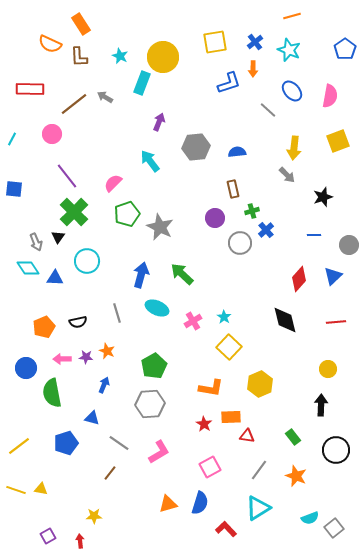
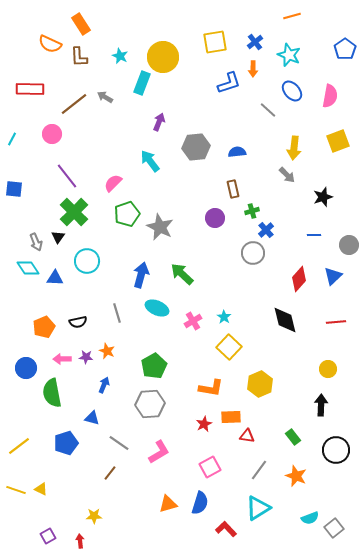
cyan star at (289, 50): moved 5 px down
gray circle at (240, 243): moved 13 px right, 10 px down
red star at (204, 424): rotated 14 degrees clockwise
yellow triangle at (41, 489): rotated 16 degrees clockwise
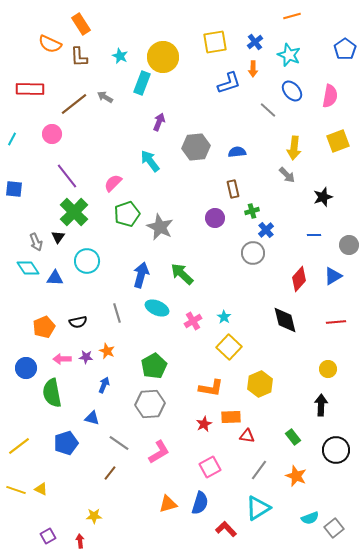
blue triangle at (333, 276): rotated 12 degrees clockwise
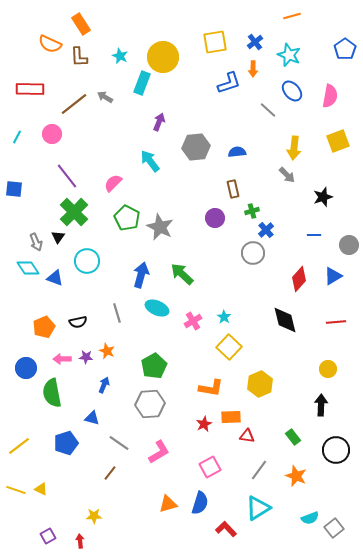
cyan line at (12, 139): moved 5 px right, 2 px up
green pentagon at (127, 214): moved 4 px down; rotated 25 degrees counterclockwise
blue triangle at (55, 278): rotated 18 degrees clockwise
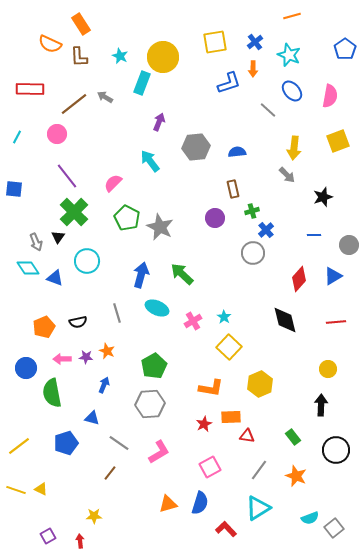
pink circle at (52, 134): moved 5 px right
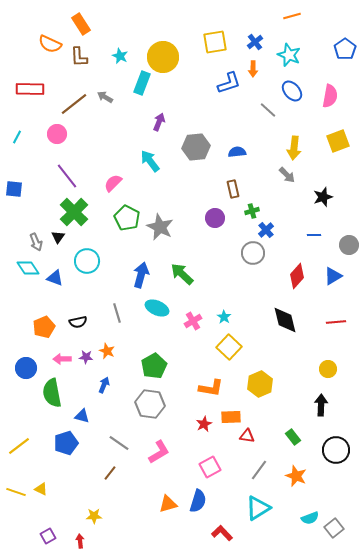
red diamond at (299, 279): moved 2 px left, 3 px up
gray hexagon at (150, 404): rotated 12 degrees clockwise
blue triangle at (92, 418): moved 10 px left, 2 px up
yellow line at (16, 490): moved 2 px down
blue semicircle at (200, 503): moved 2 px left, 2 px up
red L-shape at (226, 529): moved 4 px left, 4 px down
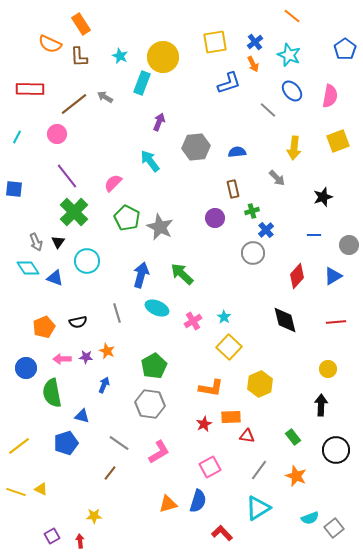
orange line at (292, 16): rotated 54 degrees clockwise
orange arrow at (253, 69): moved 5 px up; rotated 28 degrees counterclockwise
gray arrow at (287, 175): moved 10 px left, 3 px down
black triangle at (58, 237): moved 5 px down
purple square at (48, 536): moved 4 px right
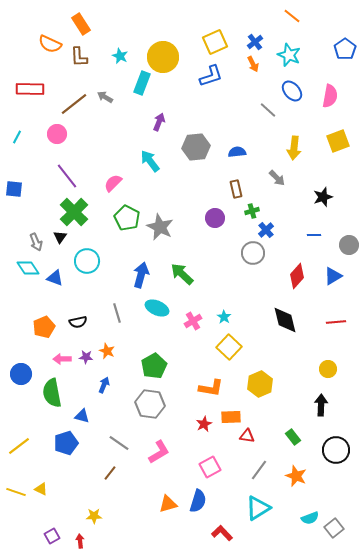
yellow square at (215, 42): rotated 15 degrees counterclockwise
blue L-shape at (229, 83): moved 18 px left, 7 px up
brown rectangle at (233, 189): moved 3 px right
black triangle at (58, 242): moved 2 px right, 5 px up
blue circle at (26, 368): moved 5 px left, 6 px down
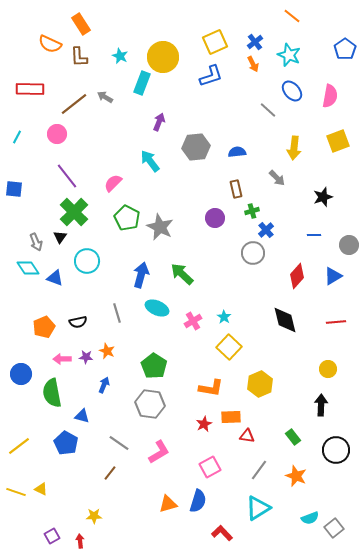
green pentagon at (154, 366): rotated 10 degrees counterclockwise
blue pentagon at (66, 443): rotated 25 degrees counterclockwise
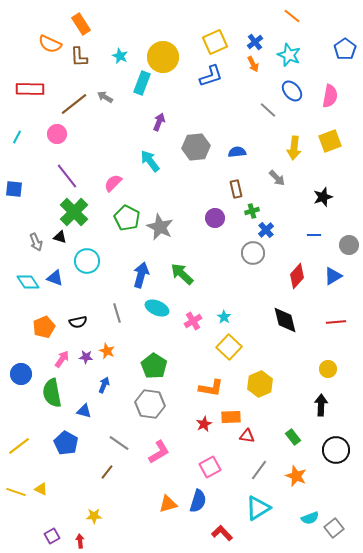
yellow square at (338, 141): moved 8 px left
black triangle at (60, 237): rotated 48 degrees counterclockwise
cyan diamond at (28, 268): moved 14 px down
pink arrow at (62, 359): rotated 126 degrees clockwise
blue triangle at (82, 416): moved 2 px right, 5 px up
brown line at (110, 473): moved 3 px left, 1 px up
